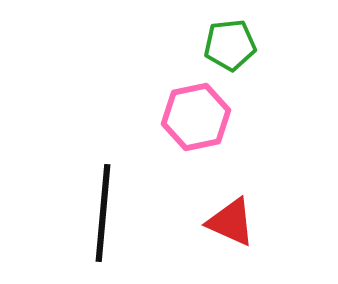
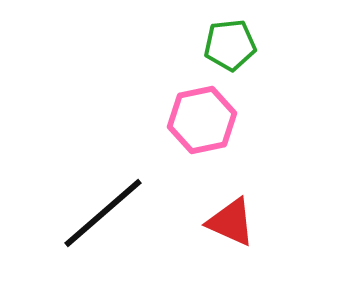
pink hexagon: moved 6 px right, 3 px down
black line: rotated 44 degrees clockwise
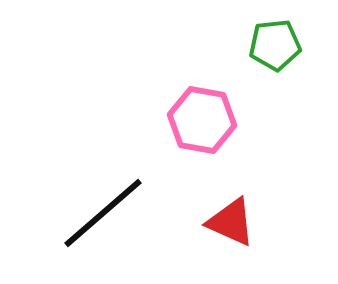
green pentagon: moved 45 px right
pink hexagon: rotated 22 degrees clockwise
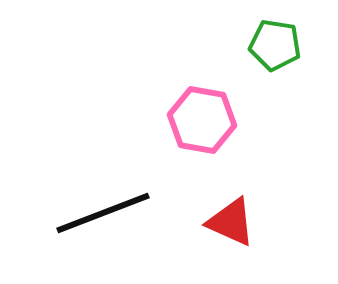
green pentagon: rotated 15 degrees clockwise
black line: rotated 20 degrees clockwise
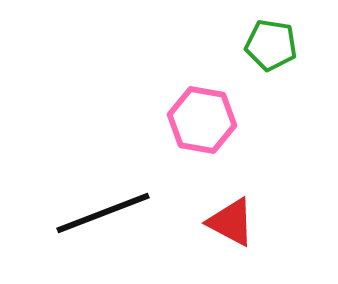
green pentagon: moved 4 px left
red triangle: rotated 4 degrees clockwise
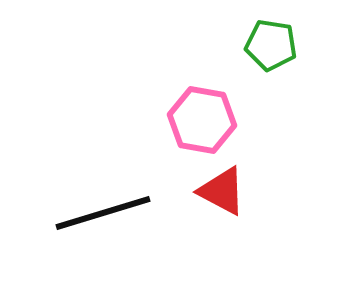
black line: rotated 4 degrees clockwise
red triangle: moved 9 px left, 31 px up
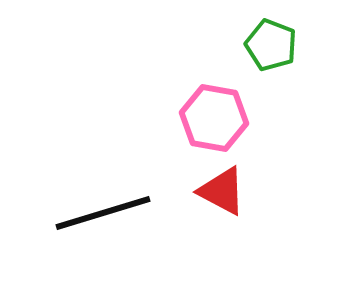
green pentagon: rotated 12 degrees clockwise
pink hexagon: moved 12 px right, 2 px up
